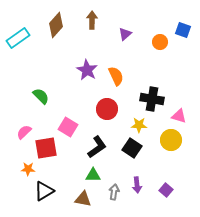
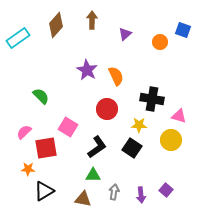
purple arrow: moved 4 px right, 10 px down
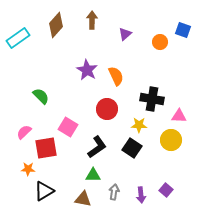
pink triangle: rotated 14 degrees counterclockwise
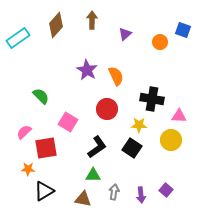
pink square: moved 5 px up
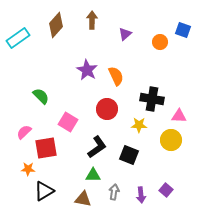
black square: moved 3 px left, 7 px down; rotated 12 degrees counterclockwise
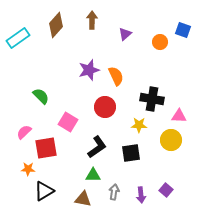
purple star: moved 2 px right; rotated 25 degrees clockwise
red circle: moved 2 px left, 2 px up
black square: moved 2 px right, 2 px up; rotated 30 degrees counterclockwise
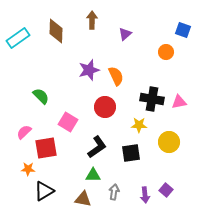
brown diamond: moved 6 px down; rotated 40 degrees counterclockwise
orange circle: moved 6 px right, 10 px down
pink triangle: moved 14 px up; rotated 14 degrees counterclockwise
yellow circle: moved 2 px left, 2 px down
purple arrow: moved 4 px right
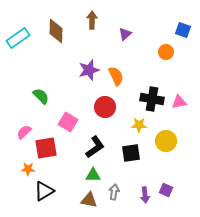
yellow circle: moved 3 px left, 1 px up
black L-shape: moved 2 px left
purple square: rotated 16 degrees counterclockwise
brown triangle: moved 6 px right, 1 px down
